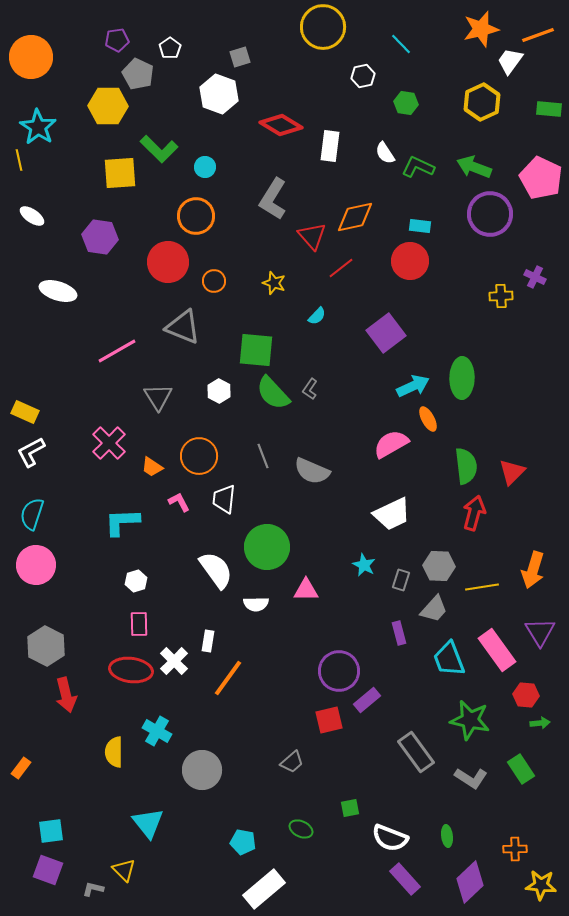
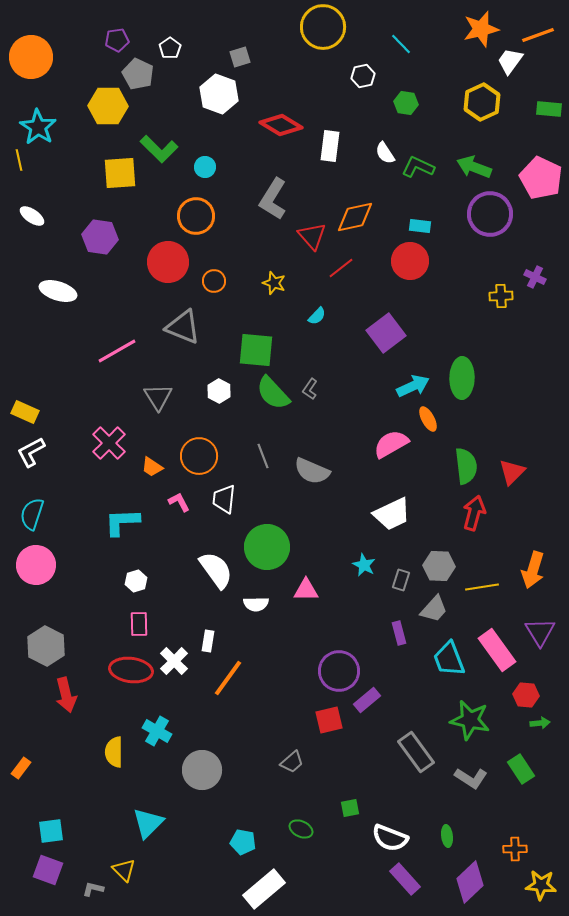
cyan triangle at (148, 823): rotated 24 degrees clockwise
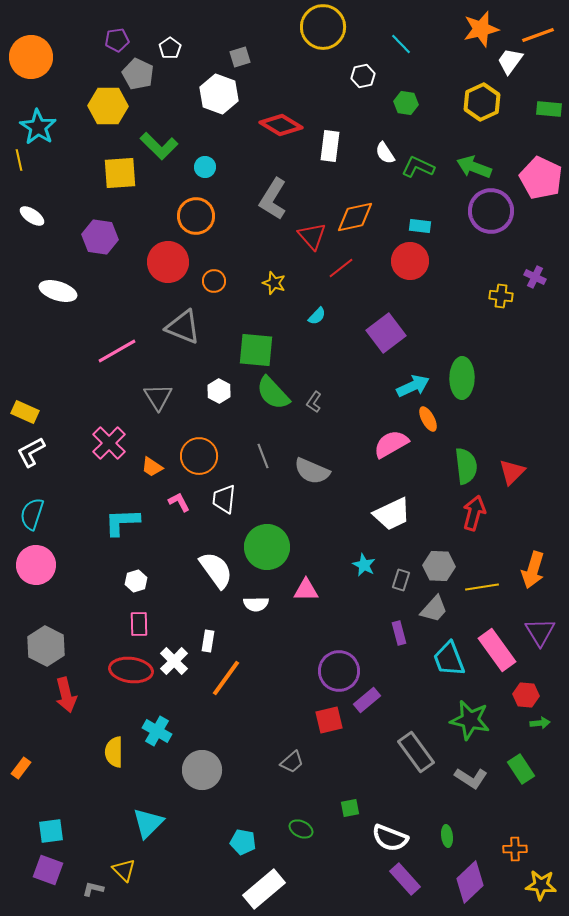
green L-shape at (159, 149): moved 3 px up
purple circle at (490, 214): moved 1 px right, 3 px up
yellow cross at (501, 296): rotated 10 degrees clockwise
gray L-shape at (310, 389): moved 4 px right, 13 px down
orange line at (228, 678): moved 2 px left
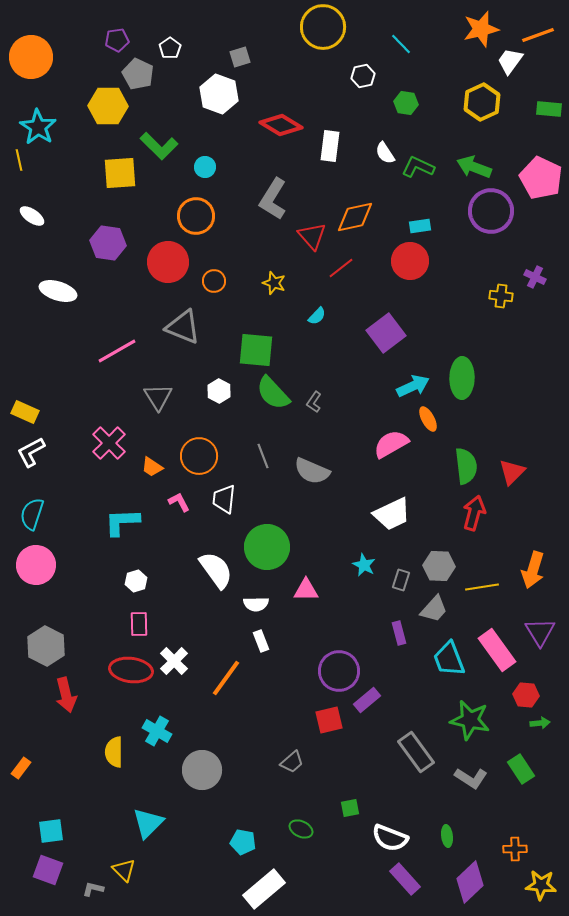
cyan rectangle at (420, 226): rotated 15 degrees counterclockwise
purple hexagon at (100, 237): moved 8 px right, 6 px down
white rectangle at (208, 641): moved 53 px right; rotated 30 degrees counterclockwise
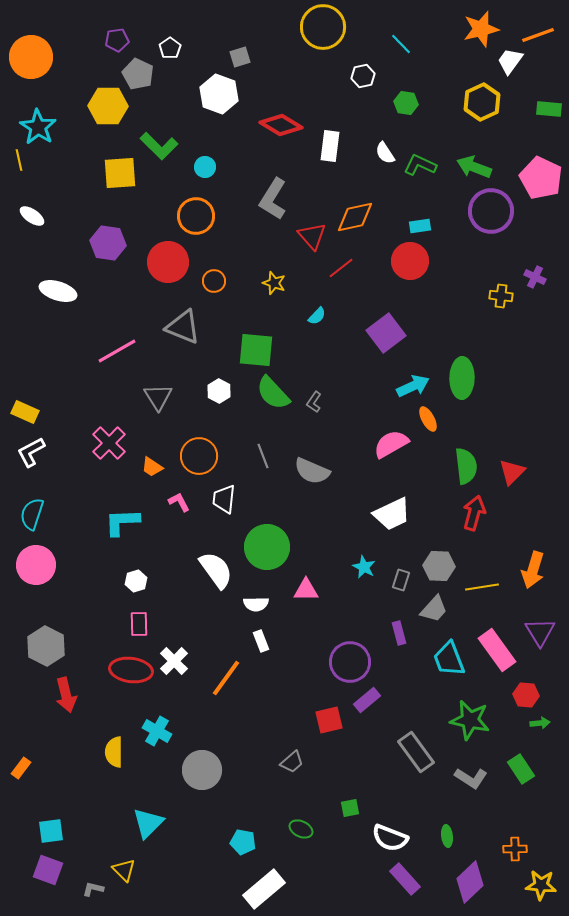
green L-shape at (418, 167): moved 2 px right, 2 px up
cyan star at (364, 565): moved 2 px down
purple circle at (339, 671): moved 11 px right, 9 px up
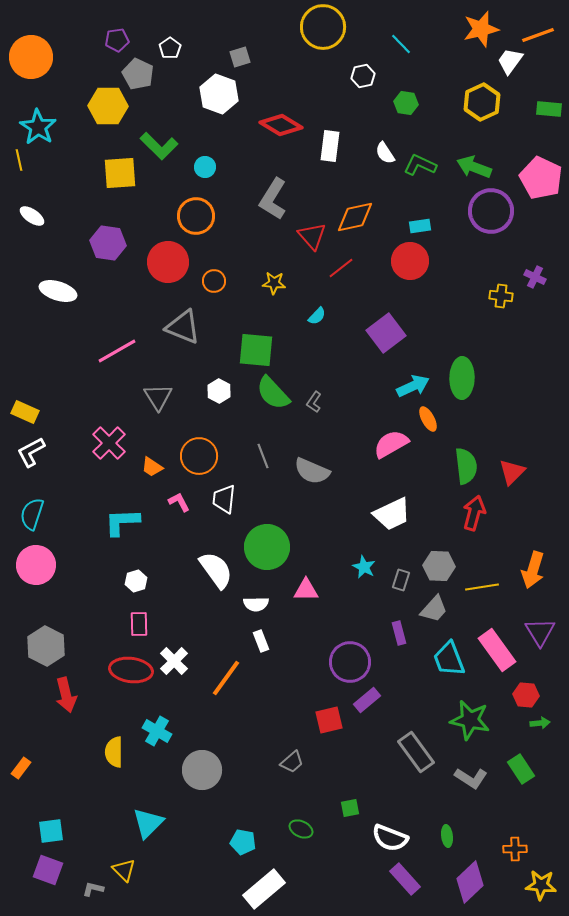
yellow star at (274, 283): rotated 15 degrees counterclockwise
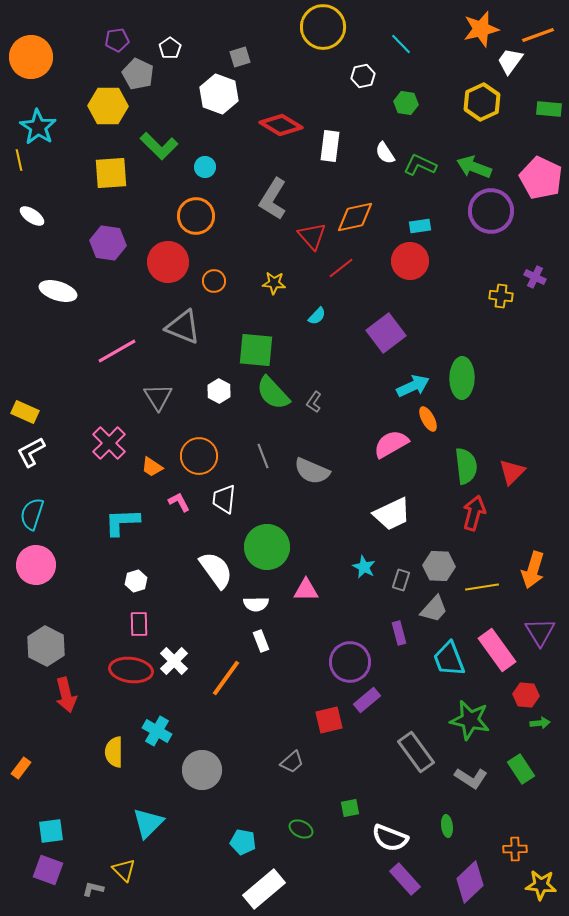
yellow square at (120, 173): moved 9 px left
green ellipse at (447, 836): moved 10 px up
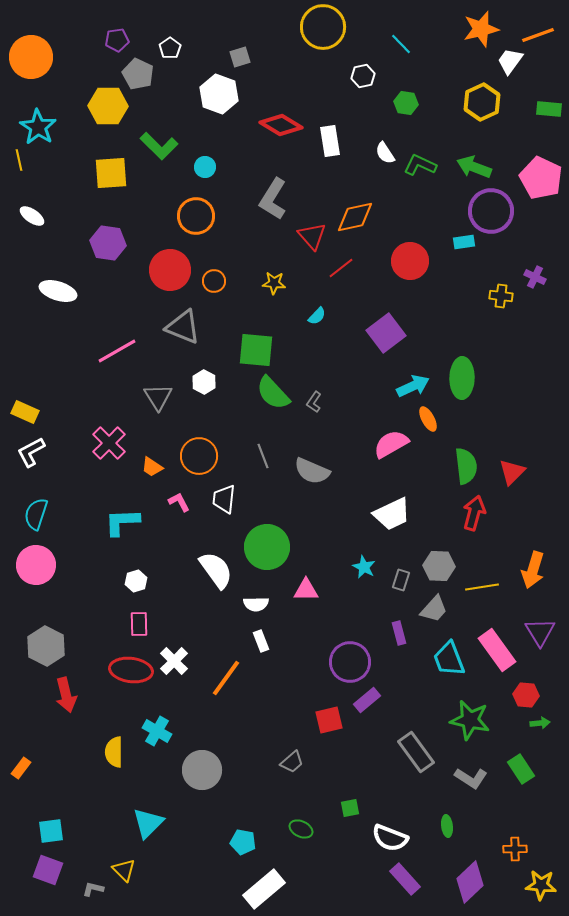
white rectangle at (330, 146): moved 5 px up; rotated 16 degrees counterclockwise
cyan rectangle at (420, 226): moved 44 px right, 16 px down
red circle at (168, 262): moved 2 px right, 8 px down
white hexagon at (219, 391): moved 15 px left, 9 px up
cyan semicircle at (32, 514): moved 4 px right
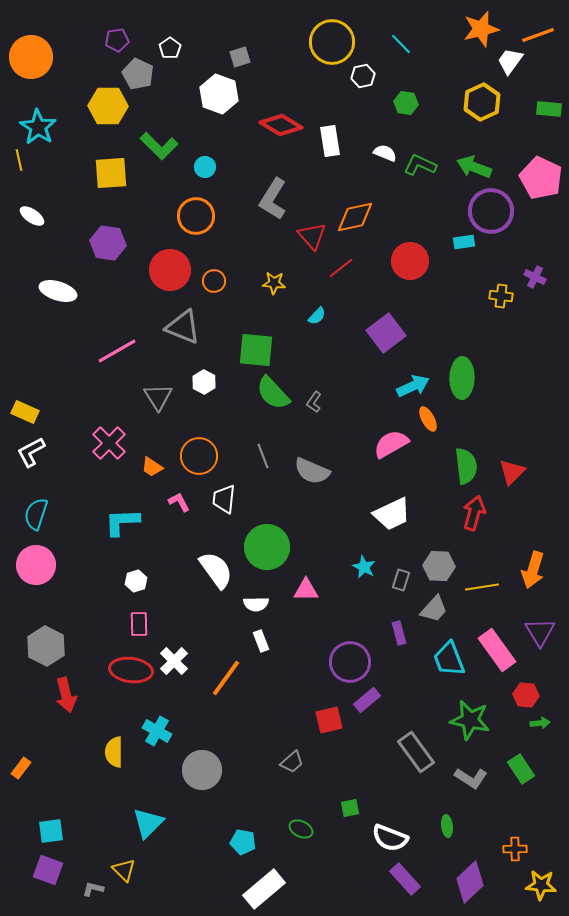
yellow circle at (323, 27): moved 9 px right, 15 px down
white semicircle at (385, 153): rotated 145 degrees clockwise
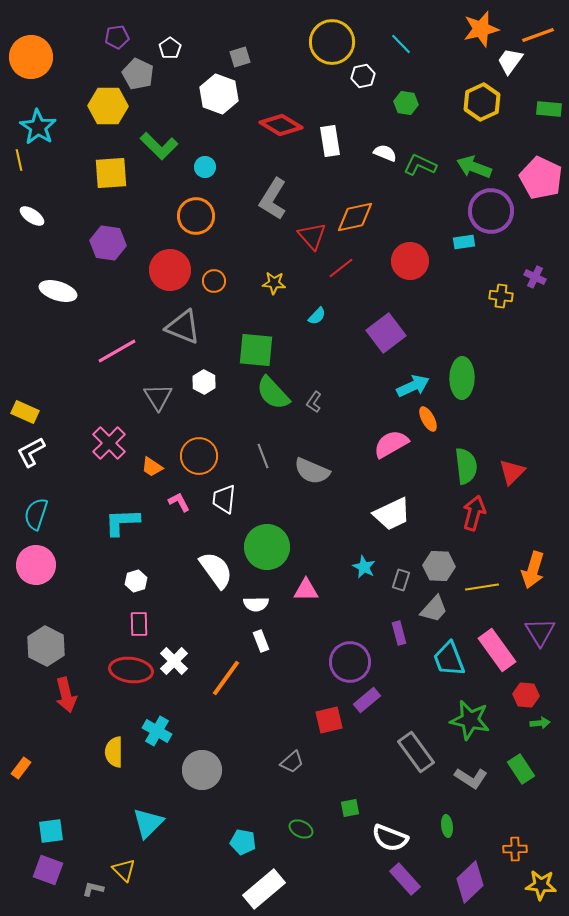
purple pentagon at (117, 40): moved 3 px up
